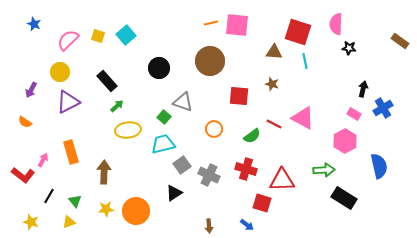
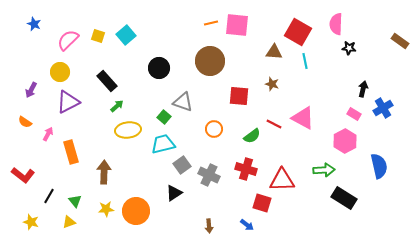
red square at (298, 32): rotated 12 degrees clockwise
pink arrow at (43, 160): moved 5 px right, 26 px up
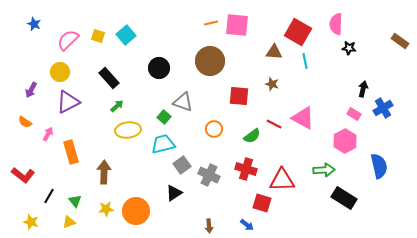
black rectangle at (107, 81): moved 2 px right, 3 px up
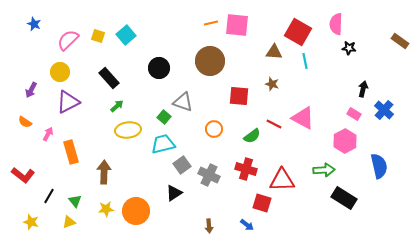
blue cross at (383, 108): moved 1 px right, 2 px down; rotated 18 degrees counterclockwise
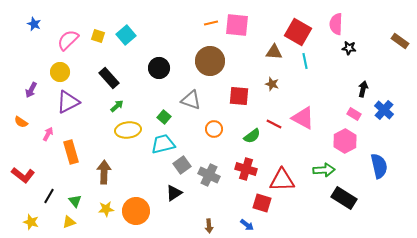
gray triangle at (183, 102): moved 8 px right, 2 px up
orange semicircle at (25, 122): moved 4 px left
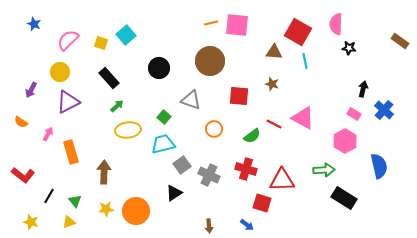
yellow square at (98, 36): moved 3 px right, 7 px down
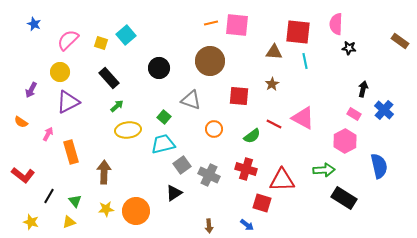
red square at (298, 32): rotated 24 degrees counterclockwise
brown star at (272, 84): rotated 24 degrees clockwise
